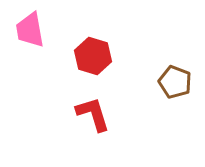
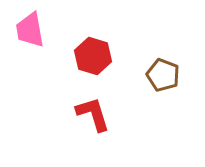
brown pentagon: moved 12 px left, 7 px up
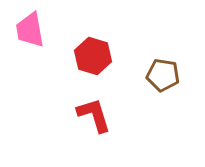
brown pentagon: rotated 12 degrees counterclockwise
red L-shape: moved 1 px right, 1 px down
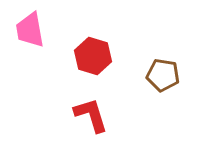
red L-shape: moved 3 px left
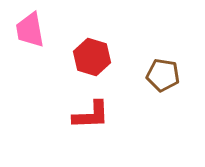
red hexagon: moved 1 px left, 1 px down
red L-shape: rotated 105 degrees clockwise
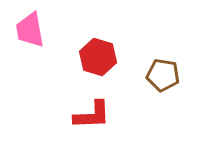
red hexagon: moved 6 px right
red L-shape: moved 1 px right
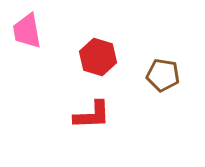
pink trapezoid: moved 3 px left, 1 px down
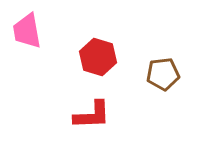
brown pentagon: moved 1 px up; rotated 16 degrees counterclockwise
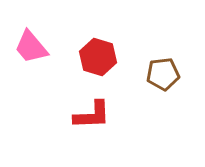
pink trapezoid: moved 4 px right, 16 px down; rotated 30 degrees counterclockwise
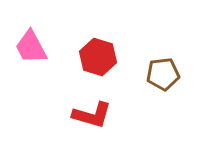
pink trapezoid: rotated 12 degrees clockwise
red L-shape: rotated 18 degrees clockwise
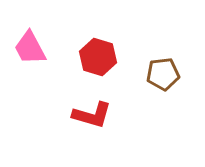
pink trapezoid: moved 1 px left, 1 px down
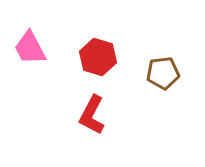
brown pentagon: moved 1 px up
red L-shape: rotated 102 degrees clockwise
